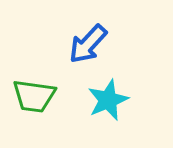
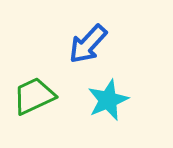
green trapezoid: rotated 147 degrees clockwise
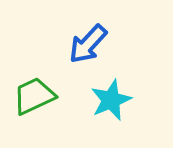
cyan star: moved 3 px right
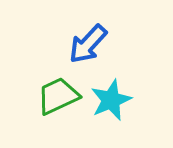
green trapezoid: moved 24 px right
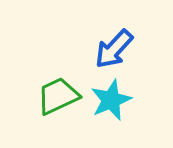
blue arrow: moved 26 px right, 5 px down
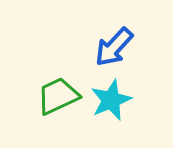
blue arrow: moved 2 px up
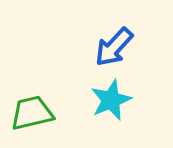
green trapezoid: moved 26 px left, 17 px down; rotated 12 degrees clockwise
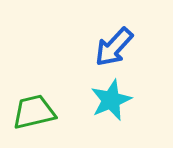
green trapezoid: moved 2 px right, 1 px up
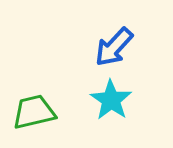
cyan star: rotated 15 degrees counterclockwise
